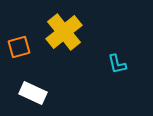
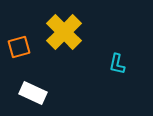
yellow cross: rotated 6 degrees counterclockwise
cyan L-shape: rotated 25 degrees clockwise
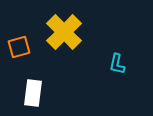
white rectangle: rotated 72 degrees clockwise
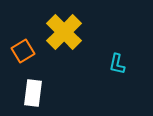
orange square: moved 4 px right, 4 px down; rotated 15 degrees counterclockwise
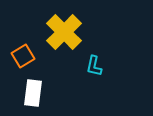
orange square: moved 5 px down
cyan L-shape: moved 23 px left, 2 px down
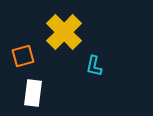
orange square: rotated 15 degrees clockwise
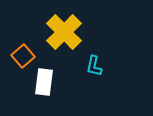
orange square: rotated 25 degrees counterclockwise
white rectangle: moved 11 px right, 11 px up
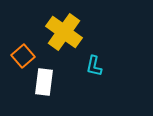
yellow cross: rotated 9 degrees counterclockwise
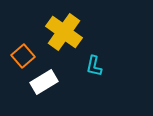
white rectangle: rotated 52 degrees clockwise
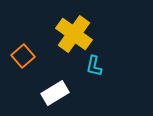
yellow cross: moved 10 px right, 2 px down
white rectangle: moved 11 px right, 11 px down
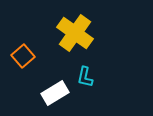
yellow cross: moved 1 px right, 1 px up
cyan L-shape: moved 9 px left, 11 px down
